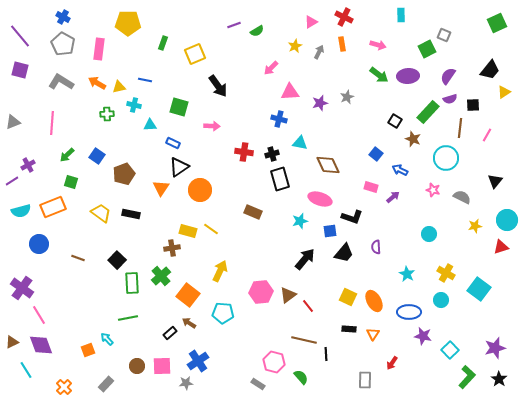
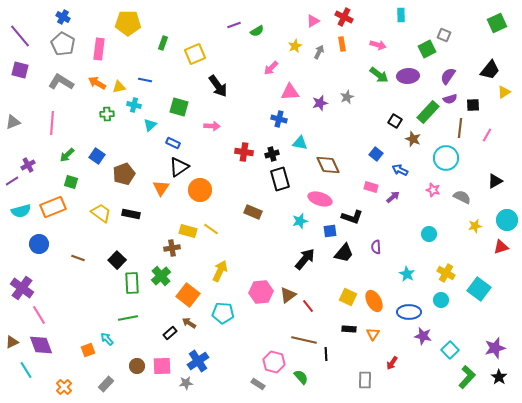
pink triangle at (311, 22): moved 2 px right, 1 px up
cyan triangle at (150, 125): rotated 40 degrees counterclockwise
black triangle at (495, 181): rotated 21 degrees clockwise
black star at (499, 379): moved 2 px up
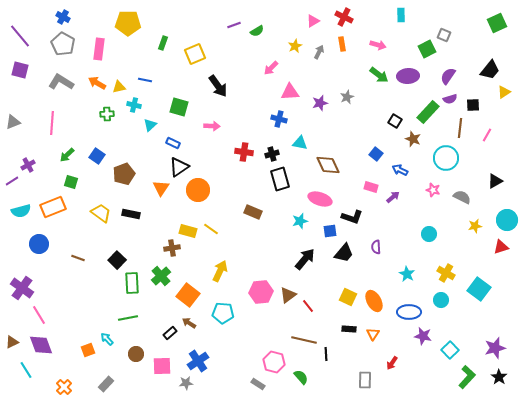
orange circle at (200, 190): moved 2 px left
brown circle at (137, 366): moved 1 px left, 12 px up
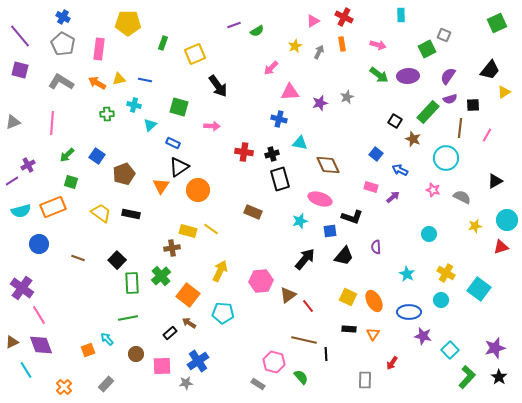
yellow triangle at (119, 87): moved 8 px up
orange triangle at (161, 188): moved 2 px up
black trapezoid at (344, 253): moved 3 px down
pink hexagon at (261, 292): moved 11 px up
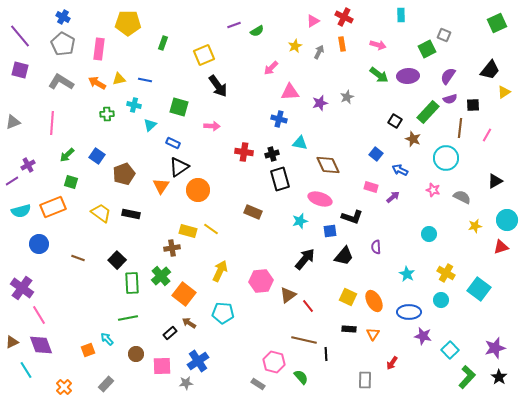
yellow square at (195, 54): moved 9 px right, 1 px down
orange square at (188, 295): moved 4 px left, 1 px up
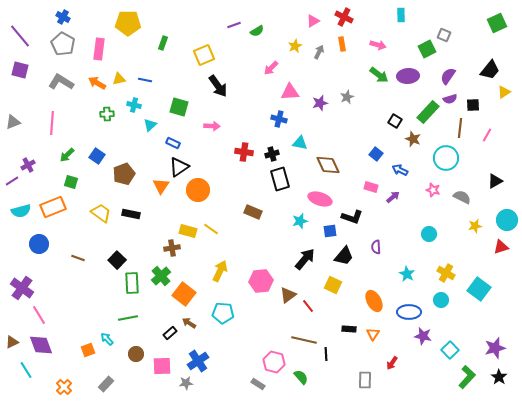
yellow square at (348, 297): moved 15 px left, 12 px up
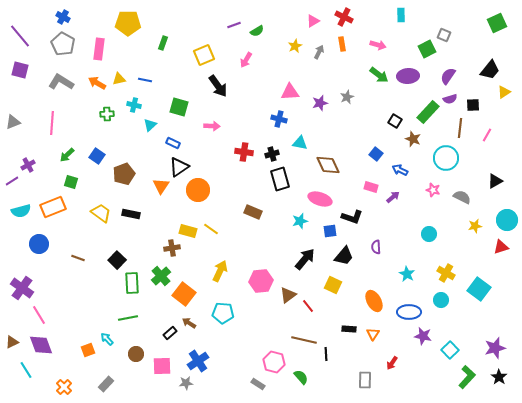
pink arrow at (271, 68): moved 25 px left, 8 px up; rotated 14 degrees counterclockwise
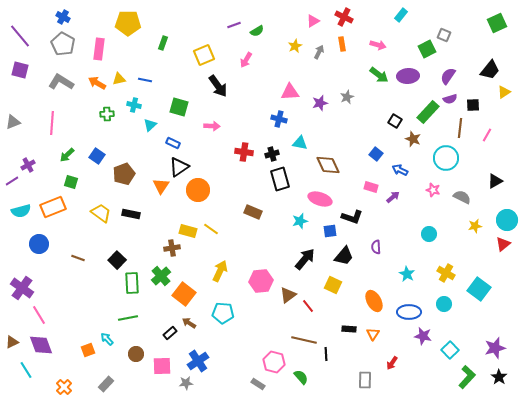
cyan rectangle at (401, 15): rotated 40 degrees clockwise
red triangle at (501, 247): moved 2 px right, 3 px up; rotated 21 degrees counterclockwise
cyan circle at (441, 300): moved 3 px right, 4 px down
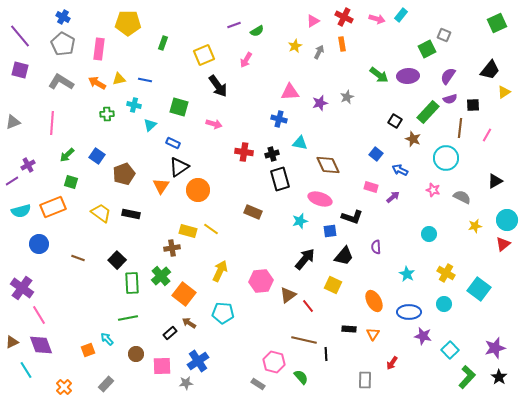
pink arrow at (378, 45): moved 1 px left, 26 px up
pink arrow at (212, 126): moved 2 px right, 2 px up; rotated 14 degrees clockwise
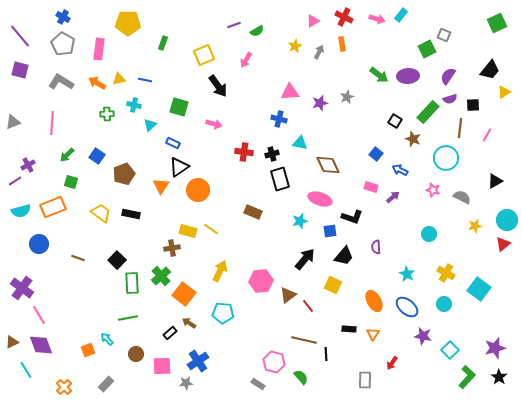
purple line at (12, 181): moved 3 px right
blue ellipse at (409, 312): moved 2 px left, 5 px up; rotated 40 degrees clockwise
